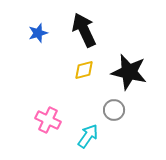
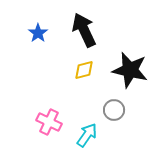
blue star: rotated 18 degrees counterclockwise
black star: moved 1 px right, 2 px up
pink cross: moved 1 px right, 2 px down
cyan arrow: moved 1 px left, 1 px up
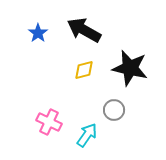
black arrow: rotated 36 degrees counterclockwise
black star: moved 2 px up
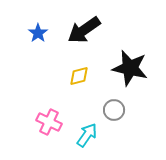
black arrow: rotated 64 degrees counterclockwise
yellow diamond: moved 5 px left, 6 px down
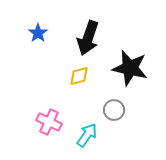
black arrow: moved 4 px right, 8 px down; rotated 36 degrees counterclockwise
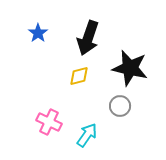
gray circle: moved 6 px right, 4 px up
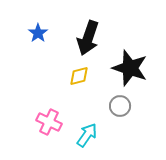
black star: rotated 6 degrees clockwise
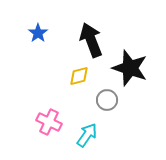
black arrow: moved 3 px right, 2 px down; rotated 140 degrees clockwise
gray circle: moved 13 px left, 6 px up
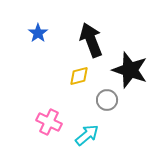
black star: moved 2 px down
cyan arrow: rotated 15 degrees clockwise
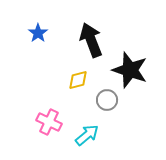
yellow diamond: moved 1 px left, 4 px down
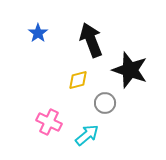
gray circle: moved 2 px left, 3 px down
